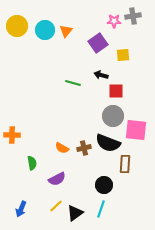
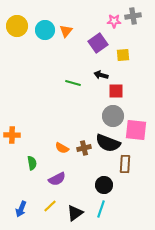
yellow line: moved 6 px left
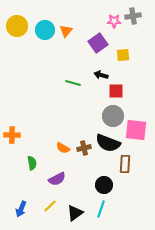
orange semicircle: moved 1 px right
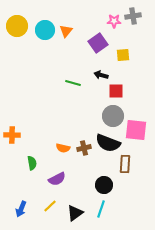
orange semicircle: rotated 16 degrees counterclockwise
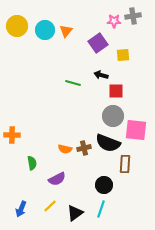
orange semicircle: moved 2 px right, 1 px down
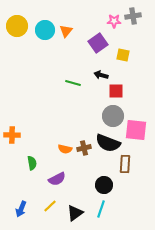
yellow square: rotated 16 degrees clockwise
